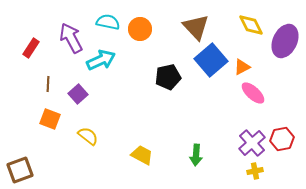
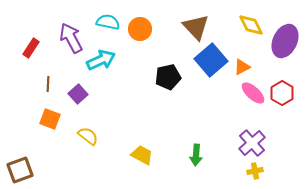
red hexagon: moved 46 px up; rotated 20 degrees counterclockwise
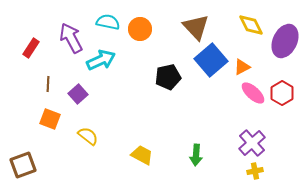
brown square: moved 3 px right, 5 px up
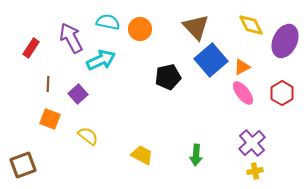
pink ellipse: moved 10 px left; rotated 10 degrees clockwise
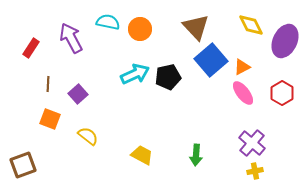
cyan arrow: moved 34 px right, 14 px down
purple cross: rotated 8 degrees counterclockwise
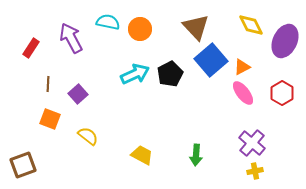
black pentagon: moved 2 px right, 3 px up; rotated 15 degrees counterclockwise
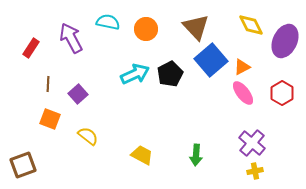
orange circle: moved 6 px right
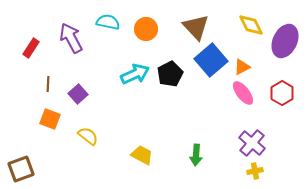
brown square: moved 2 px left, 4 px down
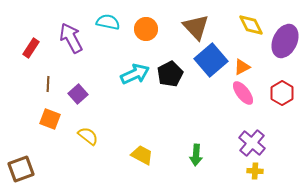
yellow cross: rotated 14 degrees clockwise
